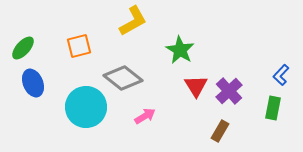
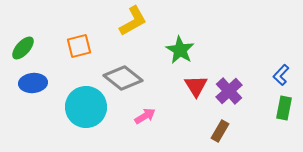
blue ellipse: rotated 72 degrees counterclockwise
green rectangle: moved 11 px right
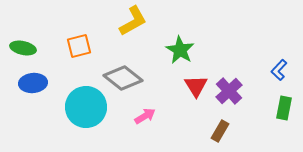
green ellipse: rotated 60 degrees clockwise
blue L-shape: moved 2 px left, 5 px up
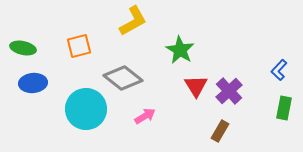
cyan circle: moved 2 px down
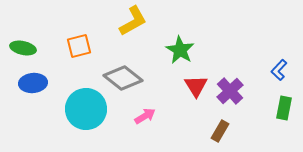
purple cross: moved 1 px right
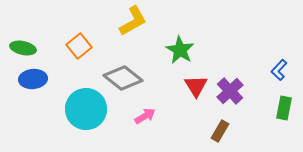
orange square: rotated 25 degrees counterclockwise
blue ellipse: moved 4 px up
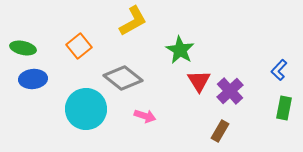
red triangle: moved 3 px right, 5 px up
pink arrow: rotated 50 degrees clockwise
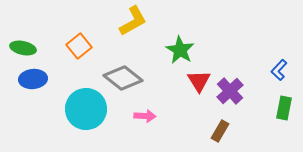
pink arrow: rotated 15 degrees counterclockwise
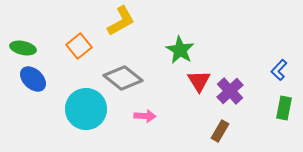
yellow L-shape: moved 12 px left
blue ellipse: rotated 48 degrees clockwise
